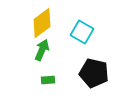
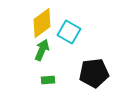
cyan square: moved 13 px left
black pentagon: rotated 20 degrees counterclockwise
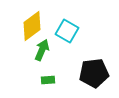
yellow diamond: moved 10 px left, 3 px down
cyan square: moved 2 px left, 1 px up
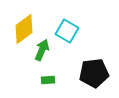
yellow diamond: moved 8 px left, 3 px down
